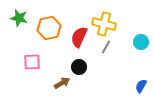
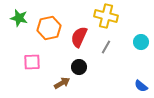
yellow cross: moved 2 px right, 8 px up
blue semicircle: rotated 80 degrees counterclockwise
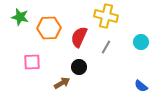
green star: moved 1 px right, 1 px up
orange hexagon: rotated 10 degrees clockwise
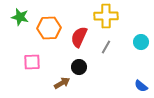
yellow cross: rotated 15 degrees counterclockwise
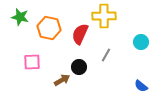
yellow cross: moved 2 px left
orange hexagon: rotated 15 degrees clockwise
red semicircle: moved 1 px right, 3 px up
gray line: moved 8 px down
brown arrow: moved 3 px up
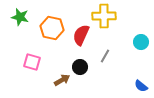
orange hexagon: moved 3 px right
red semicircle: moved 1 px right, 1 px down
gray line: moved 1 px left, 1 px down
pink square: rotated 18 degrees clockwise
black circle: moved 1 px right
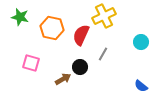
yellow cross: rotated 25 degrees counterclockwise
gray line: moved 2 px left, 2 px up
pink square: moved 1 px left, 1 px down
brown arrow: moved 1 px right, 1 px up
